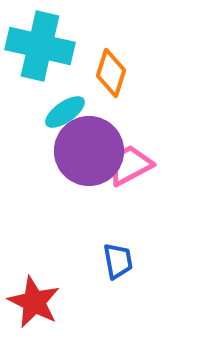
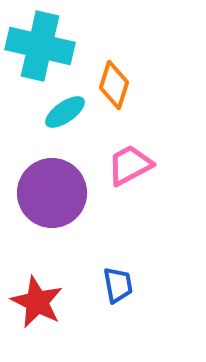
orange diamond: moved 3 px right, 12 px down
purple circle: moved 37 px left, 42 px down
blue trapezoid: moved 24 px down
red star: moved 3 px right
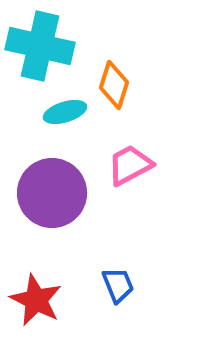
cyan ellipse: rotated 18 degrees clockwise
blue trapezoid: rotated 12 degrees counterclockwise
red star: moved 1 px left, 2 px up
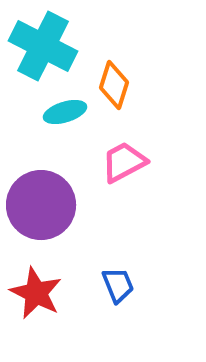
cyan cross: moved 3 px right; rotated 14 degrees clockwise
pink trapezoid: moved 6 px left, 3 px up
purple circle: moved 11 px left, 12 px down
red star: moved 7 px up
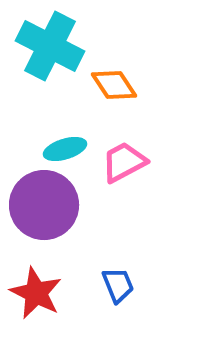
cyan cross: moved 7 px right
orange diamond: rotated 51 degrees counterclockwise
cyan ellipse: moved 37 px down
purple circle: moved 3 px right
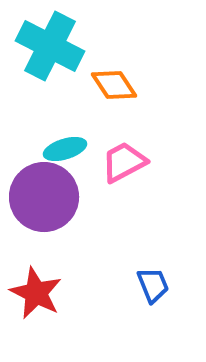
purple circle: moved 8 px up
blue trapezoid: moved 35 px right
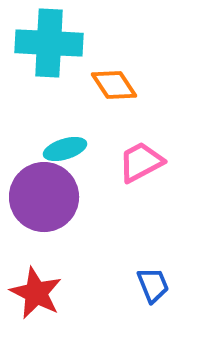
cyan cross: moved 1 px left, 3 px up; rotated 24 degrees counterclockwise
pink trapezoid: moved 17 px right
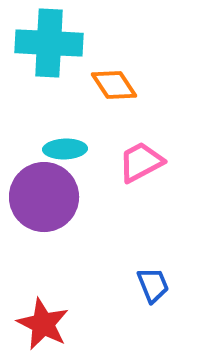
cyan ellipse: rotated 15 degrees clockwise
red star: moved 7 px right, 31 px down
